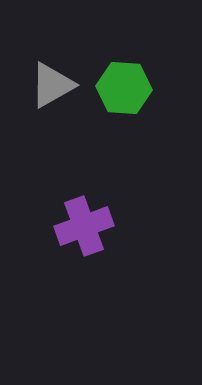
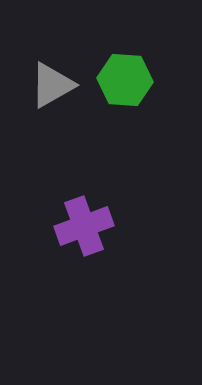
green hexagon: moved 1 px right, 8 px up
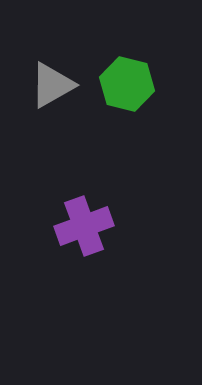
green hexagon: moved 2 px right, 4 px down; rotated 10 degrees clockwise
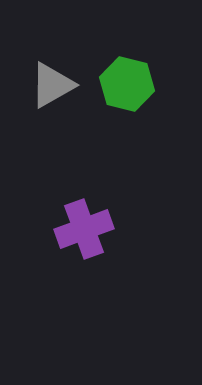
purple cross: moved 3 px down
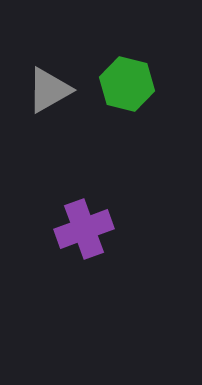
gray triangle: moved 3 px left, 5 px down
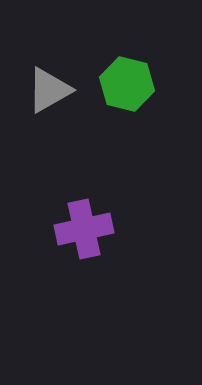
purple cross: rotated 8 degrees clockwise
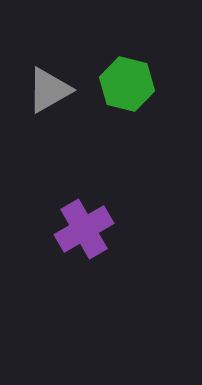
purple cross: rotated 18 degrees counterclockwise
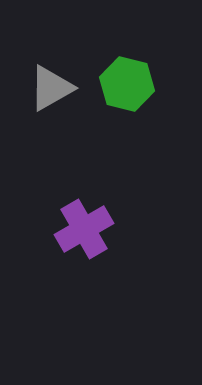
gray triangle: moved 2 px right, 2 px up
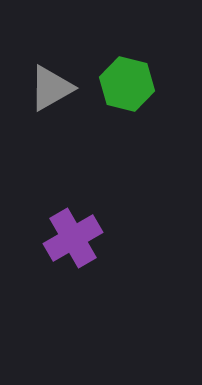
purple cross: moved 11 px left, 9 px down
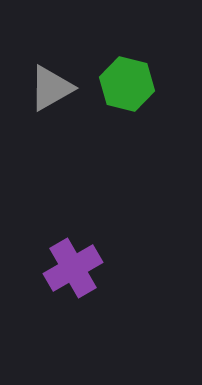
purple cross: moved 30 px down
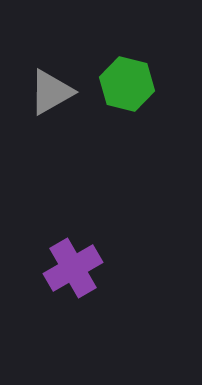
gray triangle: moved 4 px down
